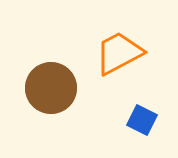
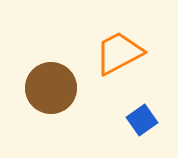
blue square: rotated 28 degrees clockwise
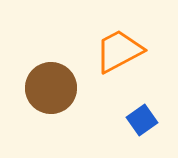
orange trapezoid: moved 2 px up
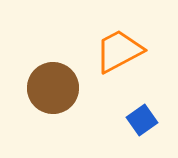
brown circle: moved 2 px right
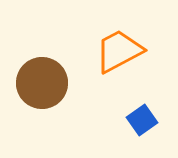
brown circle: moved 11 px left, 5 px up
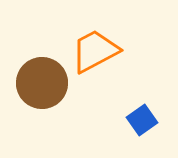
orange trapezoid: moved 24 px left
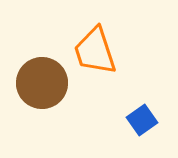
orange trapezoid: rotated 80 degrees counterclockwise
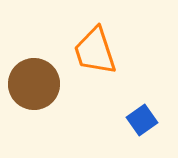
brown circle: moved 8 px left, 1 px down
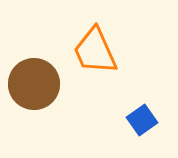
orange trapezoid: rotated 6 degrees counterclockwise
